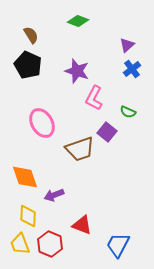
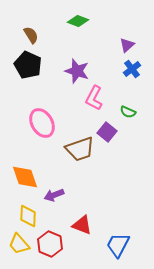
yellow trapezoid: moved 1 px left; rotated 20 degrees counterclockwise
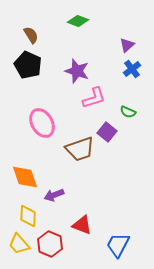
pink L-shape: rotated 135 degrees counterclockwise
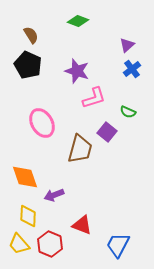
brown trapezoid: rotated 56 degrees counterclockwise
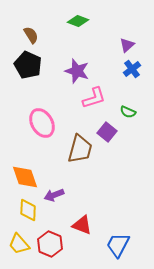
yellow diamond: moved 6 px up
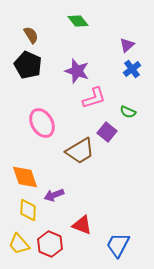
green diamond: rotated 30 degrees clockwise
brown trapezoid: moved 2 px down; rotated 44 degrees clockwise
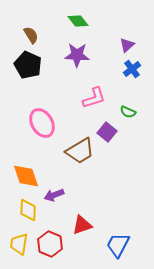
purple star: moved 16 px up; rotated 15 degrees counterclockwise
orange diamond: moved 1 px right, 1 px up
red triangle: rotated 40 degrees counterclockwise
yellow trapezoid: rotated 50 degrees clockwise
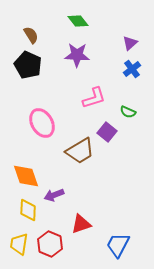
purple triangle: moved 3 px right, 2 px up
red triangle: moved 1 px left, 1 px up
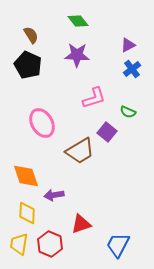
purple triangle: moved 2 px left, 2 px down; rotated 14 degrees clockwise
purple arrow: rotated 12 degrees clockwise
yellow diamond: moved 1 px left, 3 px down
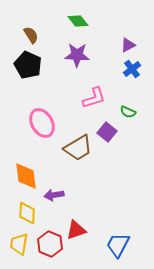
brown trapezoid: moved 2 px left, 3 px up
orange diamond: rotated 12 degrees clockwise
red triangle: moved 5 px left, 6 px down
